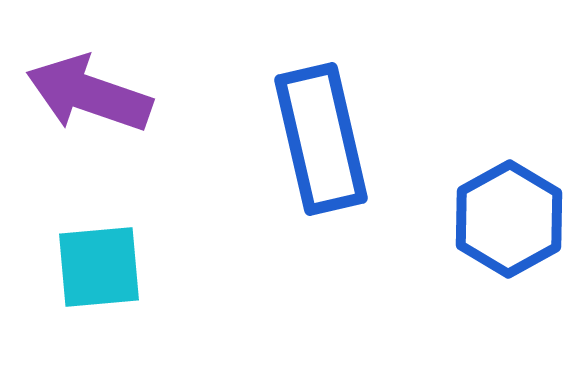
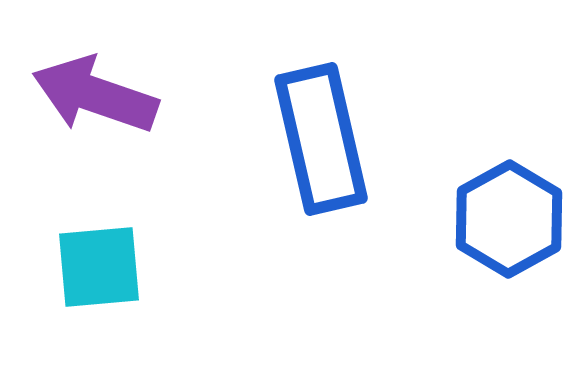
purple arrow: moved 6 px right, 1 px down
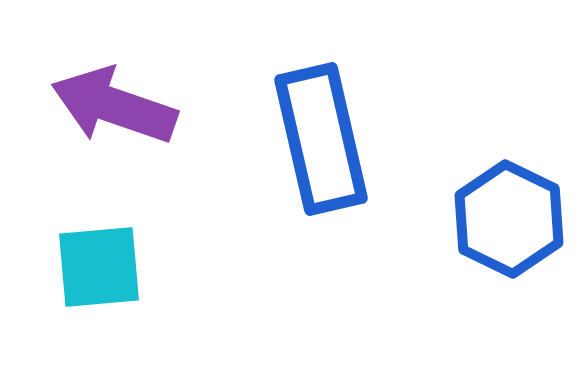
purple arrow: moved 19 px right, 11 px down
blue hexagon: rotated 5 degrees counterclockwise
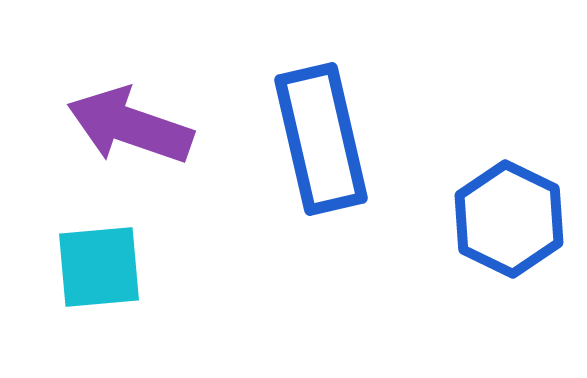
purple arrow: moved 16 px right, 20 px down
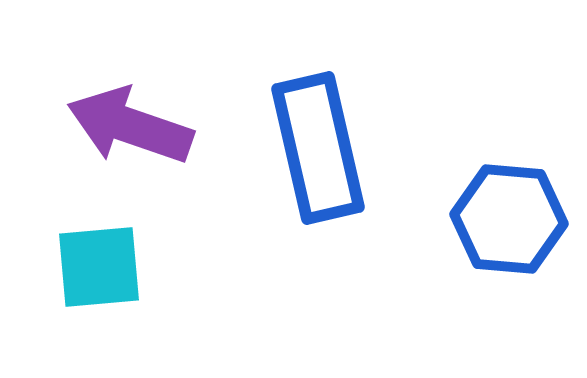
blue rectangle: moved 3 px left, 9 px down
blue hexagon: rotated 21 degrees counterclockwise
